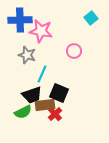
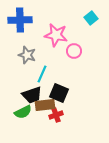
pink star: moved 15 px right, 4 px down
red cross: moved 1 px right, 1 px down; rotated 24 degrees clockwise
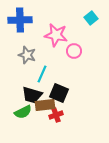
black trapezoid: rotated 35 degrees clockwise
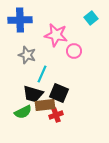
black trapezoid: moved 1 px right, 1 px up
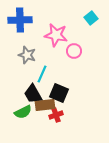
black trapezoid: rotated 45 degrees clockwise
